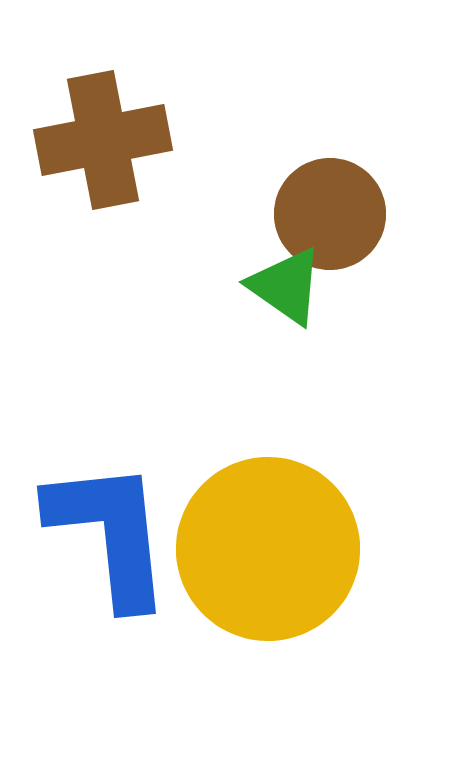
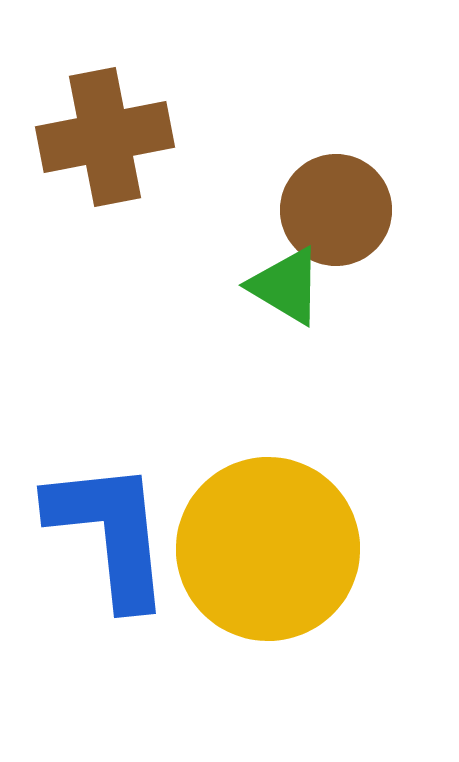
brown cross: moved 2 px right, 3 px up
brown circle: moved 6 px right, 4 px up
green triangle: rotated 4 degrees counterclockwise
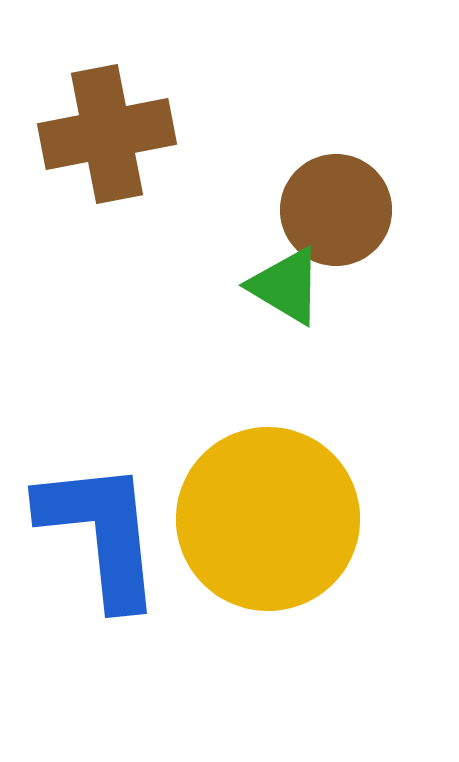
brown cross: moved 2 px right, 3 px up
blue L-shape: moved 9 px left
yellow circle: moved 30 px up
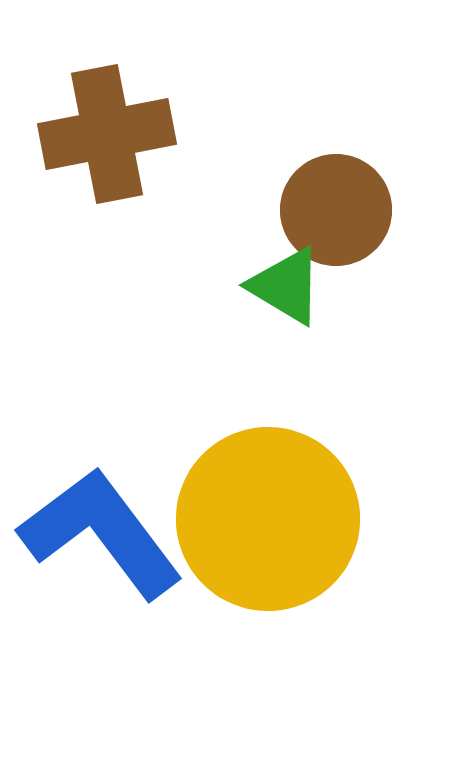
blue L-shape: rotated 31 degrees counterclockwise
